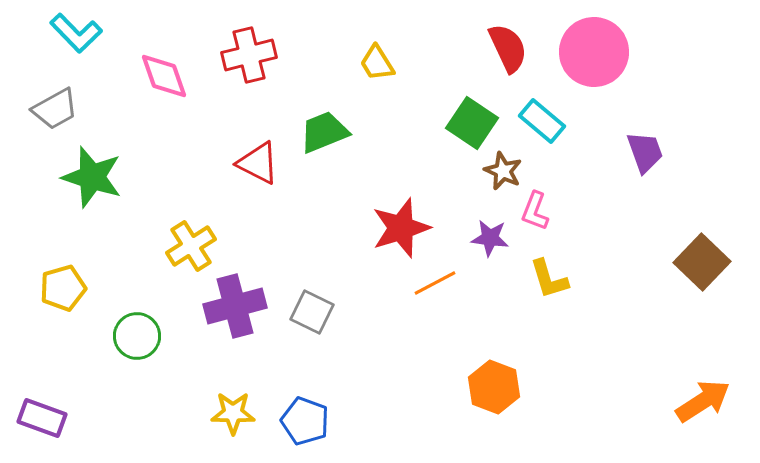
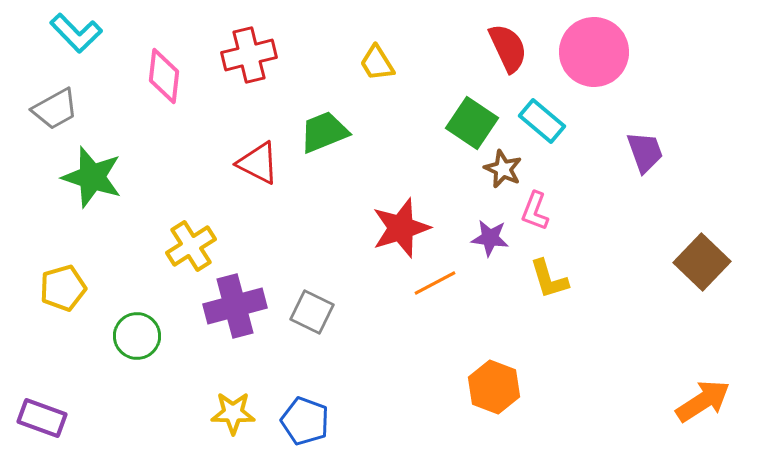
pink diamond: rotated 26 degrees clockwise
brown star: moved 2 px up
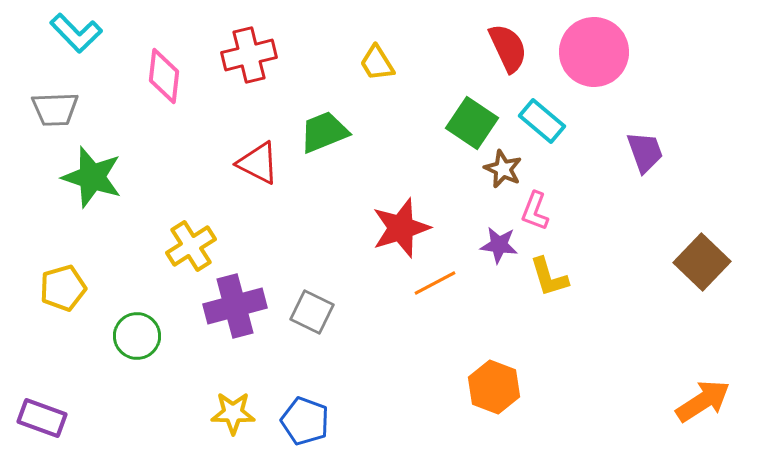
gray trapezoid: rotated 27 degrees clockwise
purple star: moved 9 px right, 7 px down
yellow L-shape: moved 2 px up
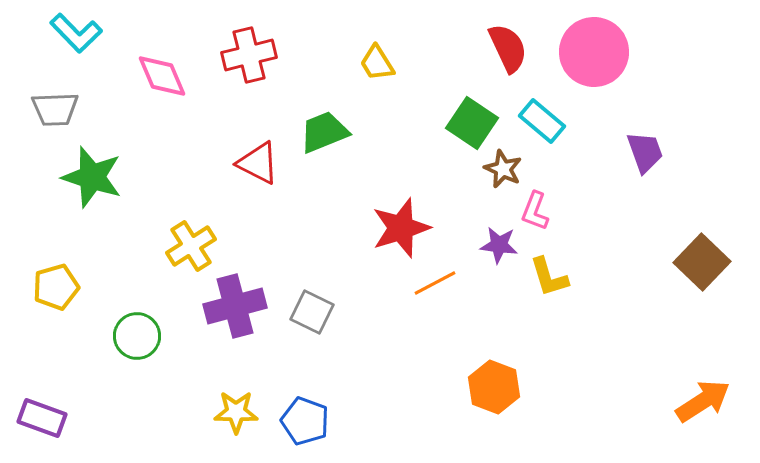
pink diamond: moved 2 px left; rotated 30 degrees counterclockwise
yellow pentagon: moved 7 px left, 1 px up
yellow star: moved 3 px right, 1 px up
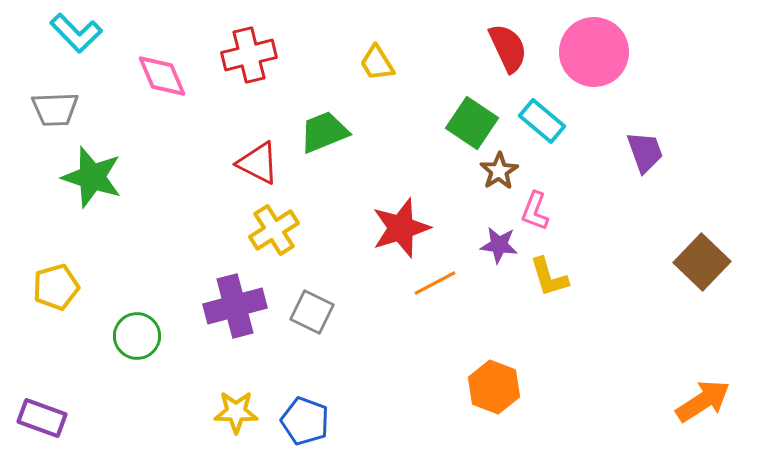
brown star: moved 4 px left, 2 px down; rotated 15 degrees clockwise
yellow cross: moved 83 px right, 16 px up
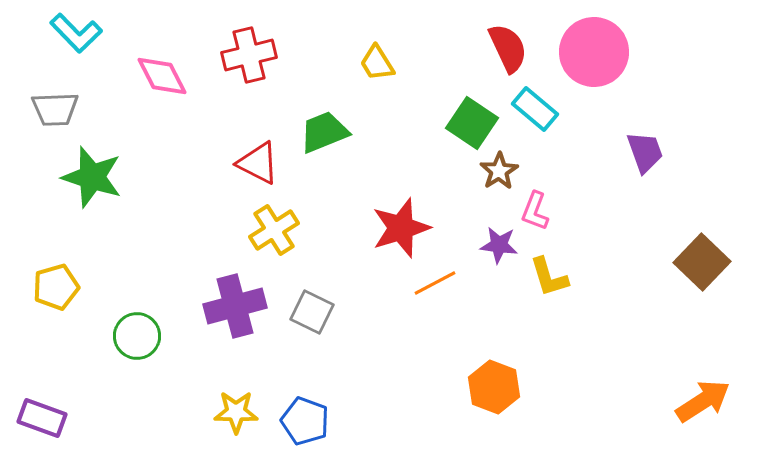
pink diamond: rotated 4 degrees counterclockwise
cyan rectangle: moved 7 px left, 12 px up
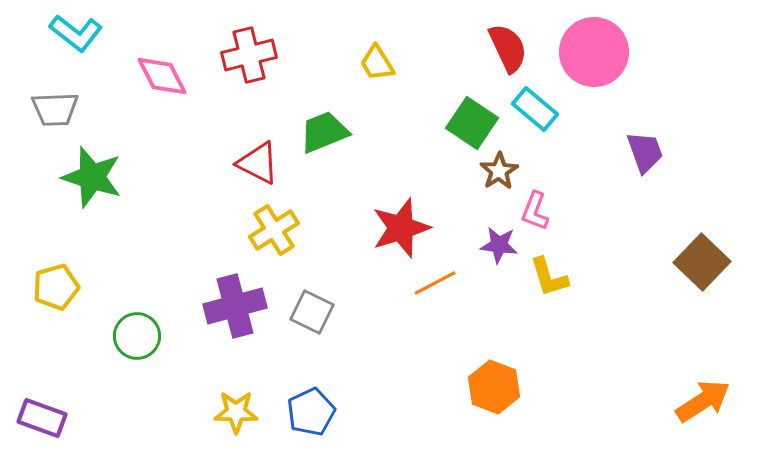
cyan L-shape: rotated 8 degrees counterclockwise
blue pentagon: moved 6 px right, 9 px up; rotated 27 degrees clockwise
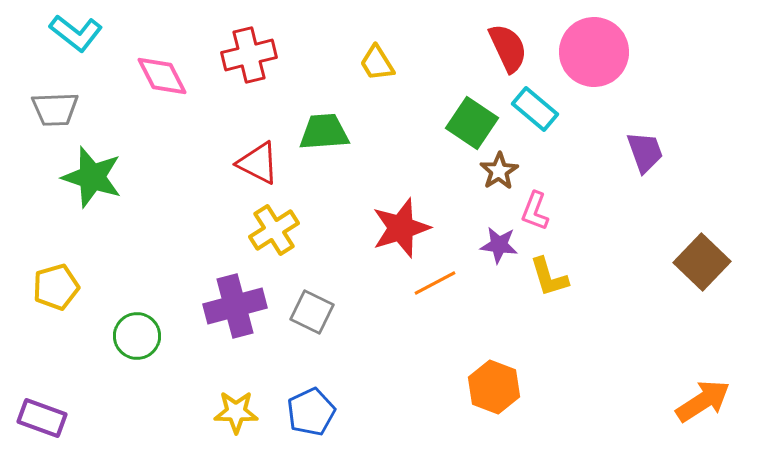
green trapezoid: rotated 18 degrees clockwise
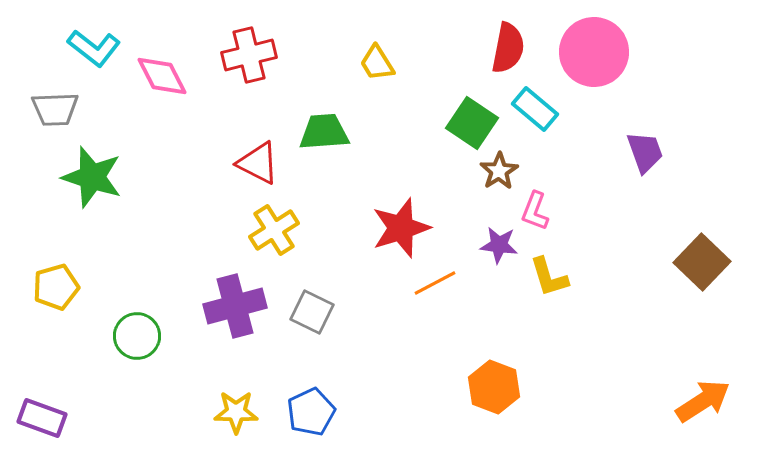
cyan L-shape: moved 18 px right, 15 px down
red semicircle: rotated 36 degrees clockwise
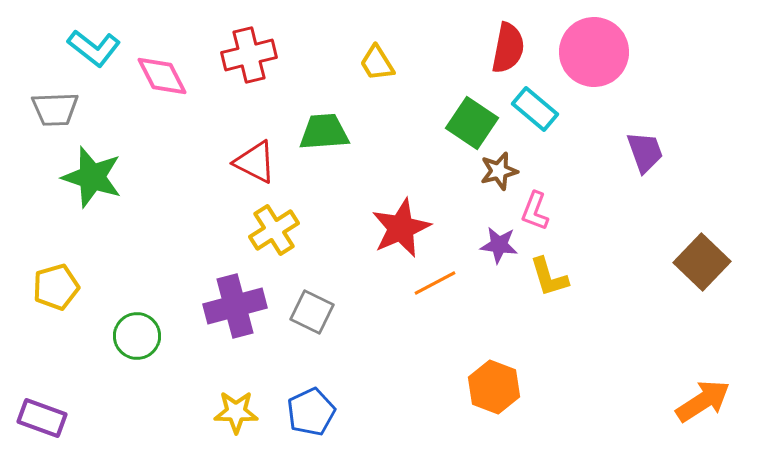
red triangle: moved 3 px left, 1 px up
brown star: rotated 18 degrees clockwise
red star: rotated 6 degrees counterclockwise
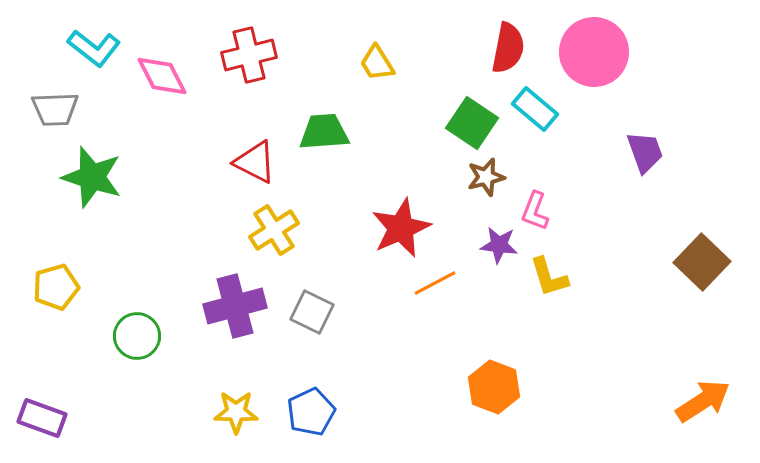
brown star: moved 13 px left, 6 px down
